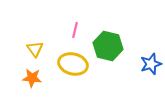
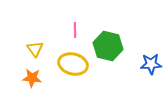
pink line: rotated 14 degrees counterclockwise
blue star: rotated 15 degrees clockwise
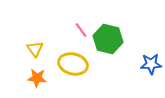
pink line: moved 6 px right; rotated 35 degrees counterclockwise
green hexagon: moved 7 px up
orange star: moved 5 px right
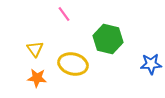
pink line: moved 17 px left, 16 px up
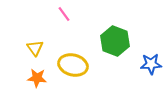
green hexagon: moved 7 px right, 2 px down; rotated 8 degrees clockwise
yellow triangle: moved 1 px up
yellow ellipse: moved 1 px down
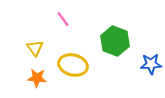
pink line: moved 1 px left, 5 px down
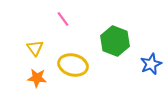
blue star: rotated 20 degrees counterclockwise
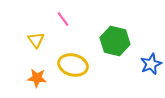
green hexagon: rotated 8 degrees counterclockwise
yellow triangle: moved 1 px right, 8 px up
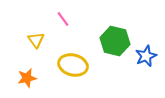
blue star: moved 5 px left, 8 px up
orange star: moved 10 px left; rotated 18 degrees counterclockwise
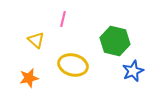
pink line: rotated 49 degrees clockwise
yellow triangle: rotated 12 degrees counterclockwise
blue star: moved 13 px left, 15 px down
orange star: moved 2 px right
